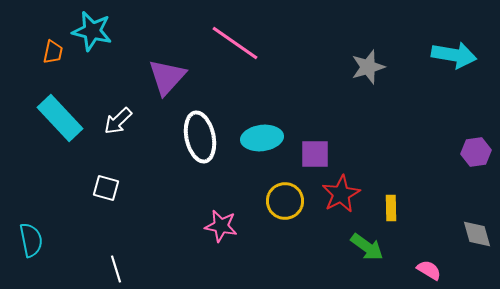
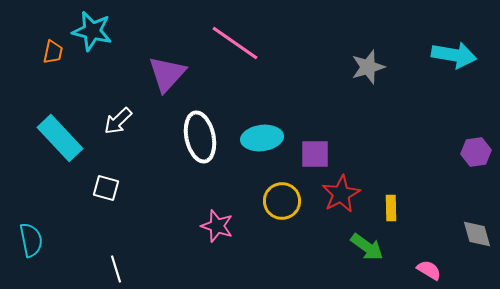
purple triangle: moved 3 px up
cyan rectangle: moved 20 px down
yellow circle: moved 3 px left
pink star: moved 4 px left; rotated 8 degrees clockwise
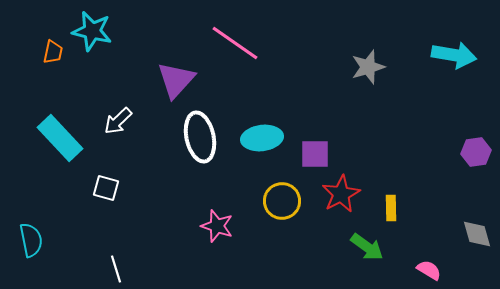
purple triangle: moved 9 px right, 6 px down
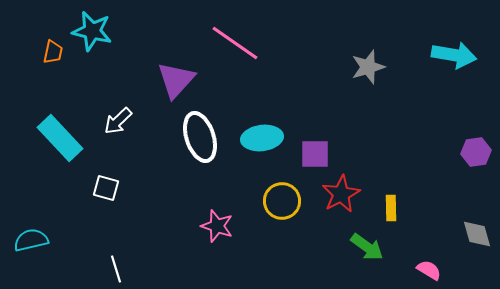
white ellipse: rotated 6 degrees counterclockwise
cyan semicircle: rotated 92 degrees counterclockwise
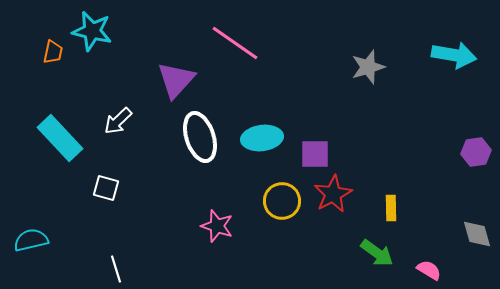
red star: moved 8 px left
green arrow: moved 10 px right, 6 px down
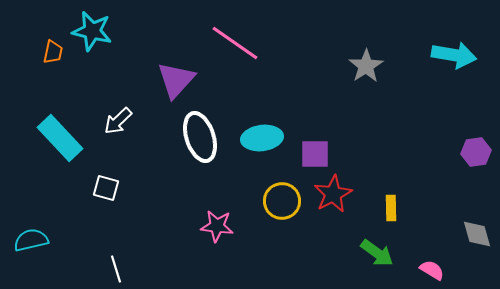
gray star: moved 2 px left, 1 px up; rotated 16 degrees counterclockwise
pink star: rotated 12 degrees counterclockwise
pink semicircle: moved 3 px right
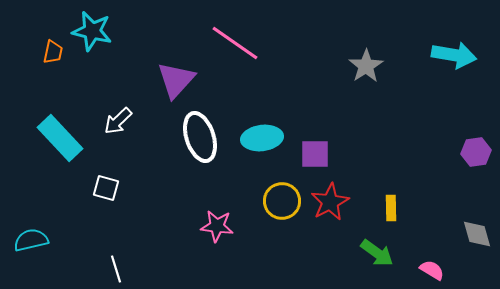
red star: moved 3 px left, 8 px down
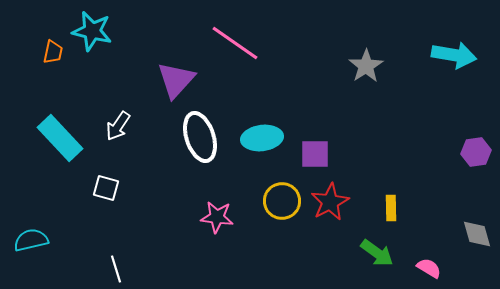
white arrow: moved 5 px down; rotated 12 degrees counterclockwise
pink star: moved 9 px up
pink semicircle: moved 3 px left, 2 px up
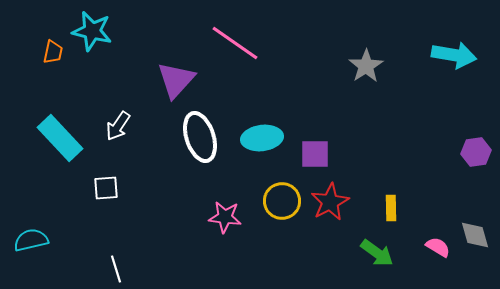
white square: rotated 20 degrees counterclockwise
pink star: moved 8 px right
gray diamond: moved 2 px left, 1 px down
pink semicircle: moved 9 px right, 21 px up
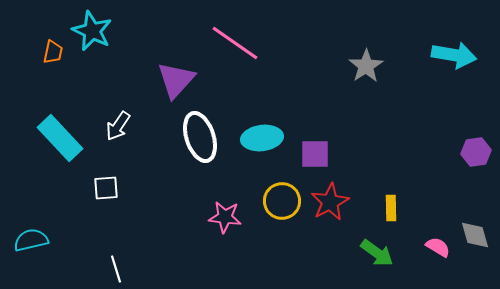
cyan star: rotated 12 degrees clockwise
